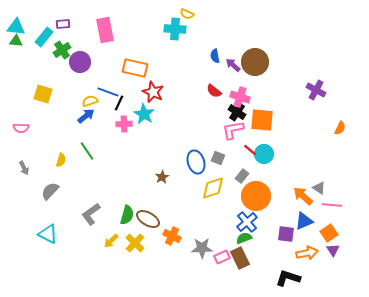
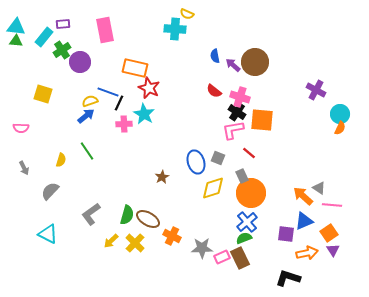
red star at (153, 92): moved 4 px left, 4 px up
red line at (250, 150): moved 1 px left, 3 px down
cyan circle at (264, 154): moved 76 px right, 40 px up
gray rectangle at (242, 176): rotated 64 degrees counterclockwise
orange circle at (256, 196): moved 5 px left, 3 px up
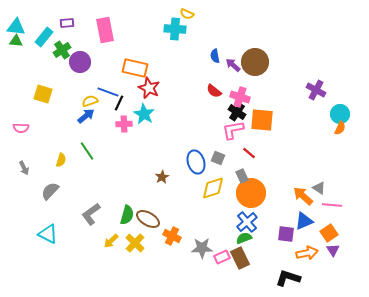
purple rectangle at (63, 24): moved 4 px right, 1 px up
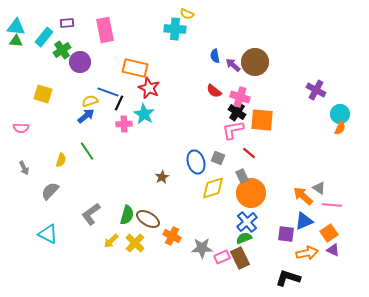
purple triangle at (333, 250): rotated 32 degrees counterclockwise
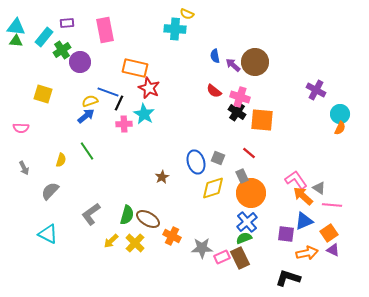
pink L-shape at (233, 130): moved 63 px right, 50 px down; rotated 65 degrees clockwise
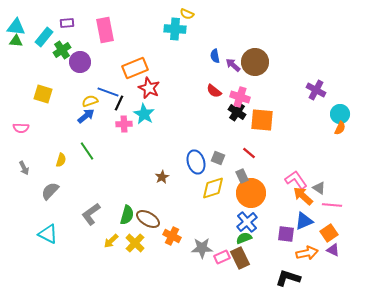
orange rectangle at (135, 68): rotated 35 degrees counterclockwise
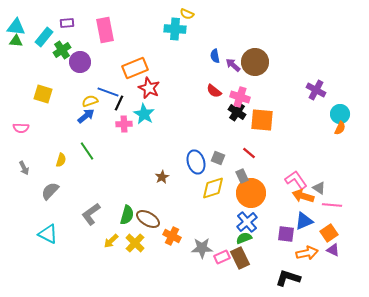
orange arrow at (303, 196): rotated 25 degrees counterclockwise
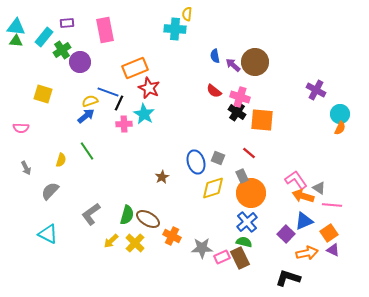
yellow semicircle at (187, 14): rotated 72 degrees clockwise
gray arrow at (24, 168): moved 2 px right
purple square at (286, 234): rotated 36 degrees clockwise
green semicircle at (244, 238): moved 4 px down; rotated 35 degrees clockwise
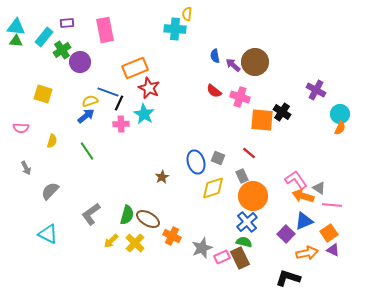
black cross at (237, 112): moved 45 px right
pink cross at (124, 124): moved 3 px left
yellow semicircle at (61, 160): moved 9 px left, 19 px up
orange circle at (251, 193): moved 2 px right, 3 px down
gray star at (202, 248): rotated 20 degrees counterclockwise
